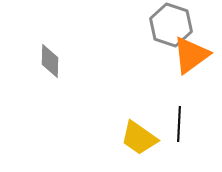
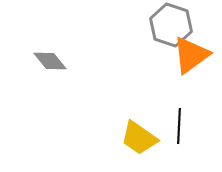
gray diamond: rotated 40 degrees counterclockwise
black line: moved 2 px down
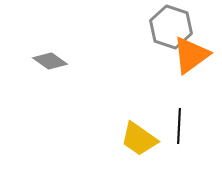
gray hexagon: moved 2 px down
gray diamond: rotated 16 degrees counterclockwise
yellow trapezoid: moved 1 px down
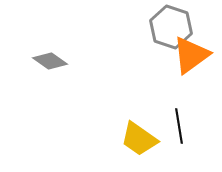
black line: rotated 12 degrees counterclockwise
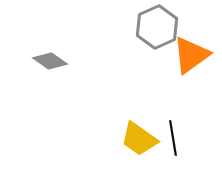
gray hexagon: moved 14 px left; rotated 18 degrees clockwise
black line: moved 6 px left, 12 px down
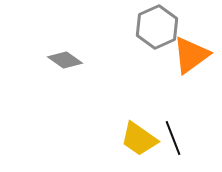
gray diamond: moved 15 px right, 1 px up
black line: rotated 12 degrees counterclockwise
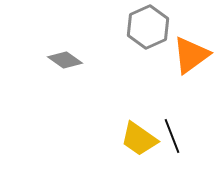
gray hexagon: moved 9 px left
black line: moved 1 px left, 2 px up
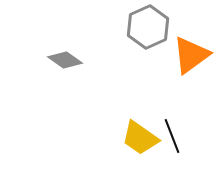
yellow trapezoid: moved 1 px right, 1 px up
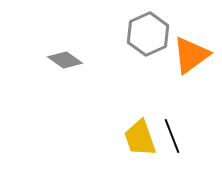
gray hexagon: moved 7 px down
yellow trapezoid: rotated 36 degrees clockwise
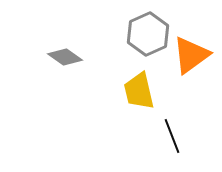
gray diamond: moved 3 px up
yellow trapezoid: moved 1 px left, 47 px up; rotated 6 degrees clockwise
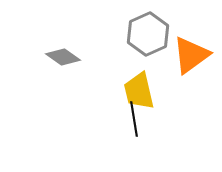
gray diamond: moved 2 px left
black line: moved 38 px left, 17 px up; rotated 12 degrees clockwise
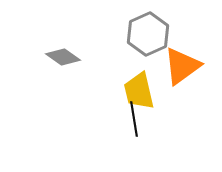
orange triangle: moved 9 px left, 11 px down
